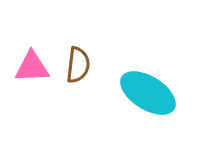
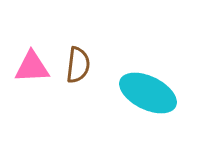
cyan ellipse: rotated 6 degrees counterclockwise
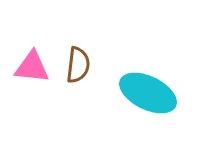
pink triangle: rotated 9 degrees clockwise
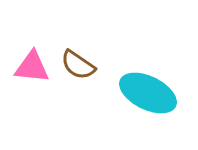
brown semicircle: rotated 117 degrees clockwise
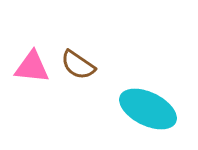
cyan ellipse: moved 16 px down
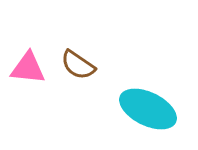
pink triangle: moved 4 px left, 1 px down
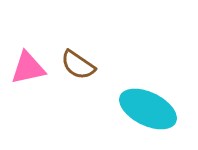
pink triangle: rotated 18 degrees counterclockwise
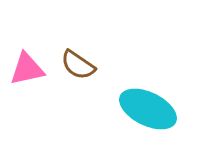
pink triangle: moved 1 px left, 1 px down
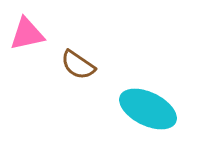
pink triangle: moved 35 px up
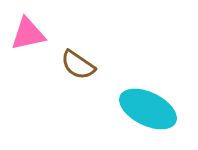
pink triangle: moved 1 px right
